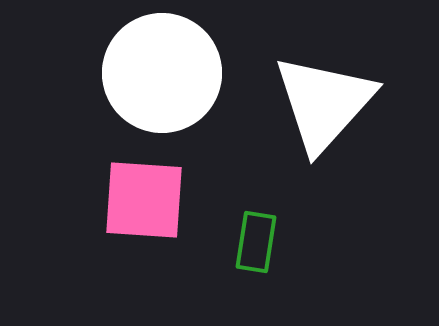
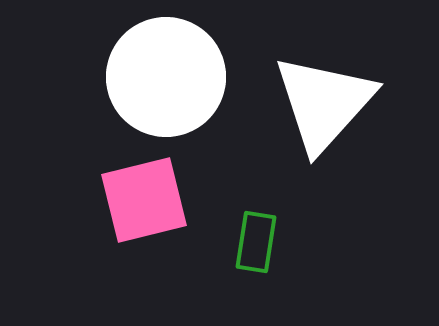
white circle: moved 4 px right, 4 px down
pink square: rotated 18 degrees counterclockwise
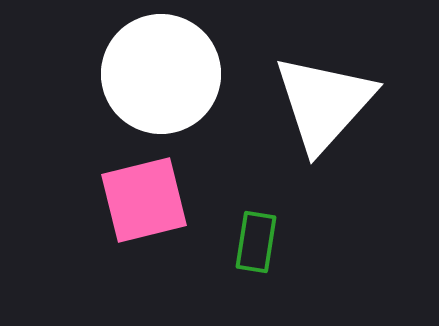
white circle: moved 5 px left, 3 px up
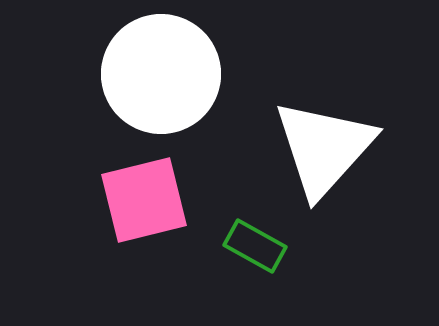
white triangle: moved 45 px down
green rectangle: moved 1 px left, 4 px down; rotated 70 degrees counterclockwise
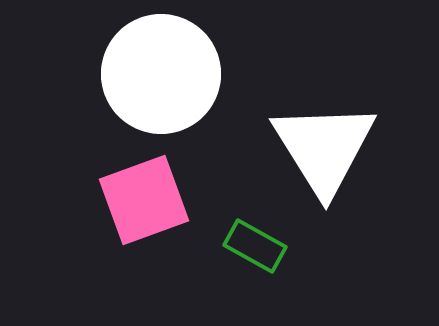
white triangle: rotated 14 degrees counterclockwise
pink square: rotated 6 degrees counterclockwise
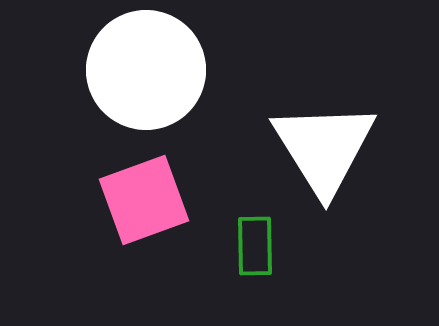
white circle: moved 15 px left, 4 px up
green rectangle: rotated 60 degrees clockwise
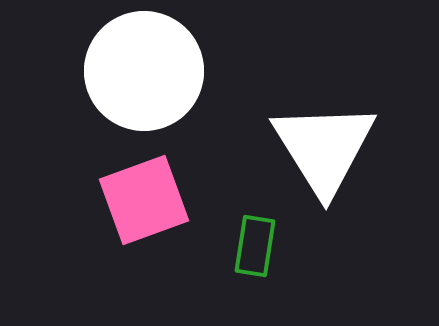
white circle: moved 2 px left, 1 px down
green rectangle: rotated 10 degrees clockwise
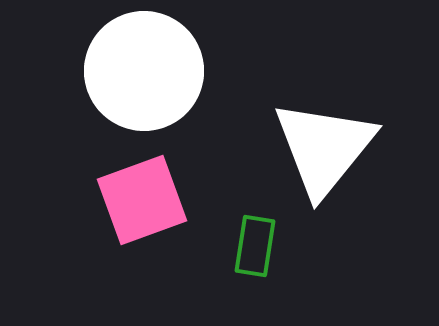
white triangle: rotated 11 degrees clockwise
pink square: moved 2 px left
